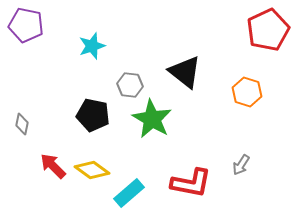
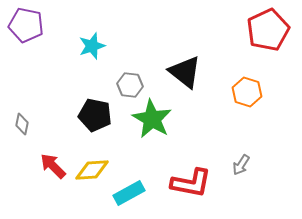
black pentagon: moved 2 px right
yellow diamond: rotated 40 degrees counterclockwise
cyan rectangle: rotated 12 degrees clockwise
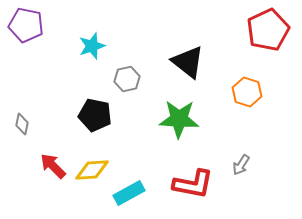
black triangle: moved 3 px right, 10 px up
gray hexagon: moved 3 px left, 6 px up; rotated 20 degrees counterclockwise
green star: moved 27 px right; rotated 27 degrees counterclockwise
red L-shape: moved 2 px right, 1 px down
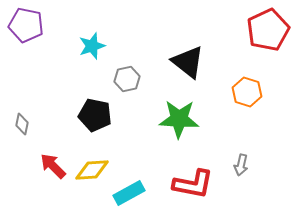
gray arrow: rotated 20 degrees counterclockwise
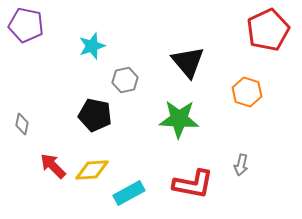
black triangle: rotated 12 degrees clockwise
gray hexagon: moved 2 px left, 1 px down
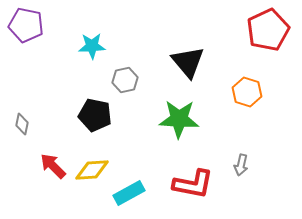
cyan star: rotated 16 degrees clockwise
